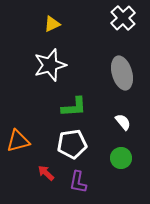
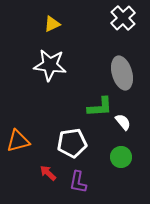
white star: rotated 24 degrees clockwise
green L-shape: moved 26 px right
white pentagon: moved 1 px up
green circle: moved 1 px up
red arrow: moved 2 px right
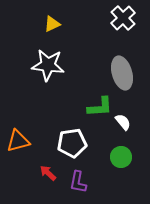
white star: moved 2 px left
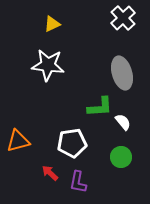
red arrow: moved 2 px right
